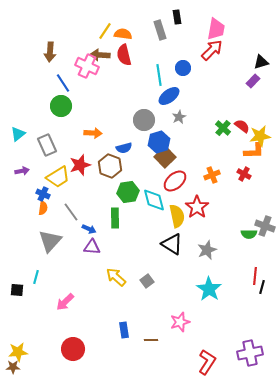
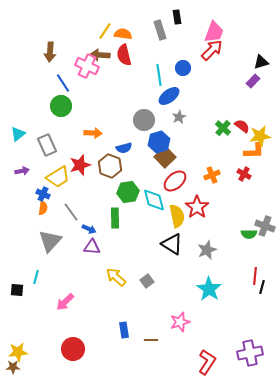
pink trapezoid at (216, 29): moved 2 px left, 3 px down; rotated 10 degrees clockwise
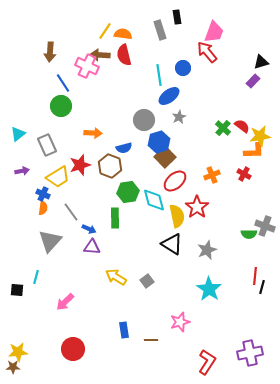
red arrow at (212, 50): moved 5 px left, 2 px down; rotated 85 degrees counterclockwise
yellow arrow at (116, 277): rotated 10 degrees counterclockwise
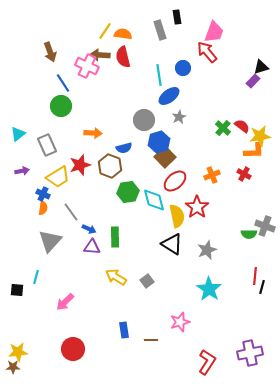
brown arrow at (50, 52): rotated 24 degrees counterclockwise
red semicircle at (124, 55): moved 1 px left, 2 px down
black triangle at (261, 62): moved 5 px down
green rectangle at (115, 218): moved 19 px down
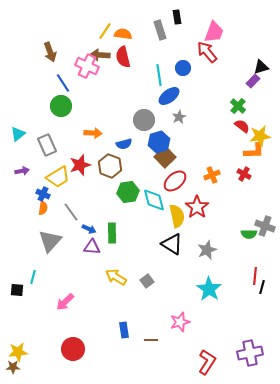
green cross at (223, 128): moved 15 px right, 22 px up
blue semicircle at (124, 148): moved 4 px up
green rectangle at (115, 237): moved 3 px left, 4 px up
cyan line at (36, 277): moved 3 px left
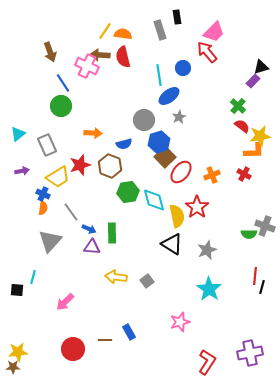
pink trapezoid at (214, 32): rotated 25 degrees clockwise
red ellipse at (175, 181): moved 6 px right, 9 px up; rotated 10 degrees counterclockwise
yellow arrow at (116, 277): rotated 25 degrees counterclockwise
blue rectangle at (124, 330): moved 5 px right, 2 px down; rotated 21 degrees counterclockwise
brown line at (151, 340): moved 46 px left
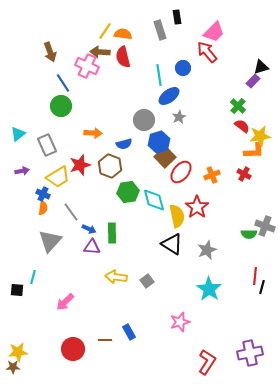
brown arrow at (100, 55): moved 3 px up
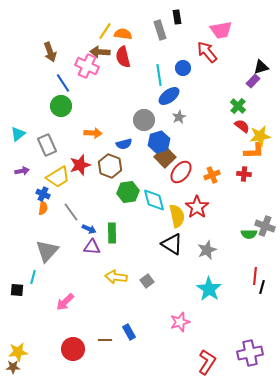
pink trapezoid at (214, 32): moved 7 px right, 2 px up; rotated 35 degrees clockwise
red cross at (244, 174): rotated 24 degrees counterclockwise
gray triangle at (50, 241): moved 3 px left, 10 px down
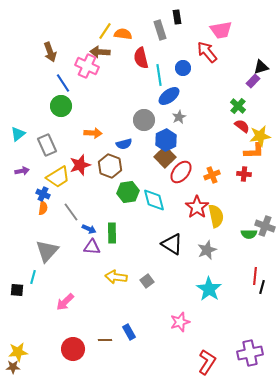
red semicircle at (123, 57): moved 18 px right, 1 px down
blue hexagon at (159, 142): moved 7 px right, 2 px up; rotated 10 degrees counterclockwise
yellow semicircle at (177, 216): moved 39 px right
